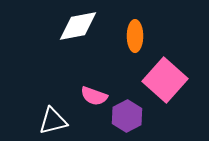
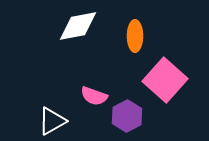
white triangle: moved 1 px left; rotated 16 degrees counterclockwise
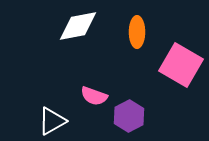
orange ellipse: moved 2 px right, 4 px up
pink square: moved 16 px right, 15 px up; rotated 12 degrees counterclockwise
purple hexagon: moved 2 px right
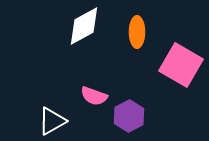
white diamond: moved 6 px right; rotated 18 degrees counterclockwise
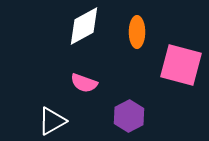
pink square: rotated 15 degrees counterclockwise
pink semicircle: moved 10 px left, 13 px up
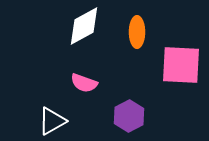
pink square: rotated 12 degrees counterclockwise
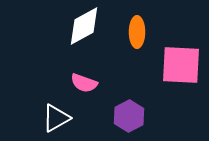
white triangle: moved 4 px right, 3 px up
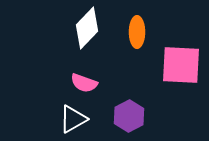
white diamond: moved 3 px right, 2 px down; rotated 18 degrees counterclockwise
white triangle: moved 17 px right, 1 px down
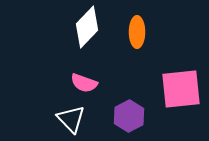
white diamond: moved 1 px up
pink square: moved 24 px down; rotated 9 degrees counterclockwise
white triangle: moved 2 px left; rotated 44 degrees counterclockwise
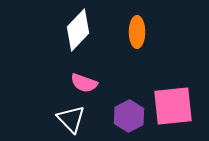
white diamond: moved 9 px left, 3 px down
pink square: moved 8 px left, 17 px down
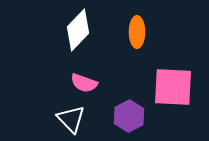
pink square: moved 19 px up; rotated 9 degrees clockwise
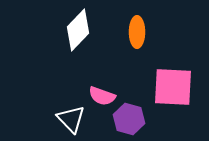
pink semicircle: moved 18 px right, 13 px down
purple hexagon: moved 3 px down; rotated 16 degrees counterclockwise
